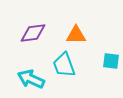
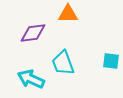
orange triangle: moved 8 px left, 21 px up
cyan trapezoid: moved 1 px left, 2 px up
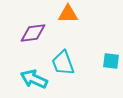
cyan arrow: moved 3 px right
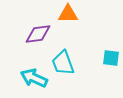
purple diamond: moved 5 px right, 1 px down
cyan square: moved 3 px up
cyan arrow: moved 1 px up
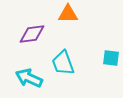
purple diamond: moved 6 px left
cyan arrow: moved 5 px left
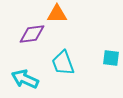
orange triangle: moved 11 px left
cyan arrow: moved 4 px left, 1 px down
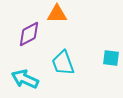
purple diamond: moved 3 px left; rotated 20 degrees counterclockwise
